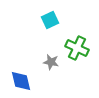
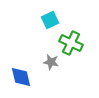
green cross: moved 6 px left, 5 px up
blue diamond: moved 4 px up
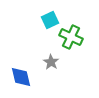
green cross: moved 6 px up
gray star: rotated 21 degrees clockwise
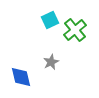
green cross: moved 4 px right, 7 px up; rotated 25 degrees clockwise
gray star: rotated 14 degrees clockwise
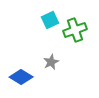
green cross: rotated 20 degrees clockwise
blue diamond: rotated 45 degrees counterclockwise
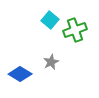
cyan square: rotated 24 degrees counterclockwise
blue diamond: moved 1 px left, 3 px up
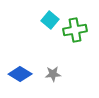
green cross: rotated 10 degrees clockwise
gray star: moved 2 px right, 12 px down; rotated 21 degrees clockwise
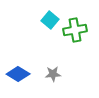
blue diamond: moved 2 px left
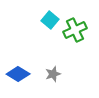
green cross: rotated 15 degrees counterclockwise
gray star: rotated 14 degrees counterclockwise
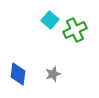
blue diamond: rotated 65 degrees clockwise
